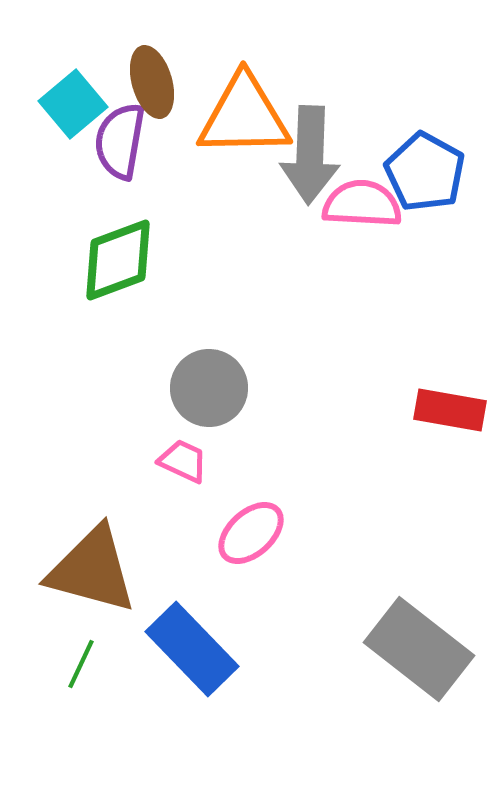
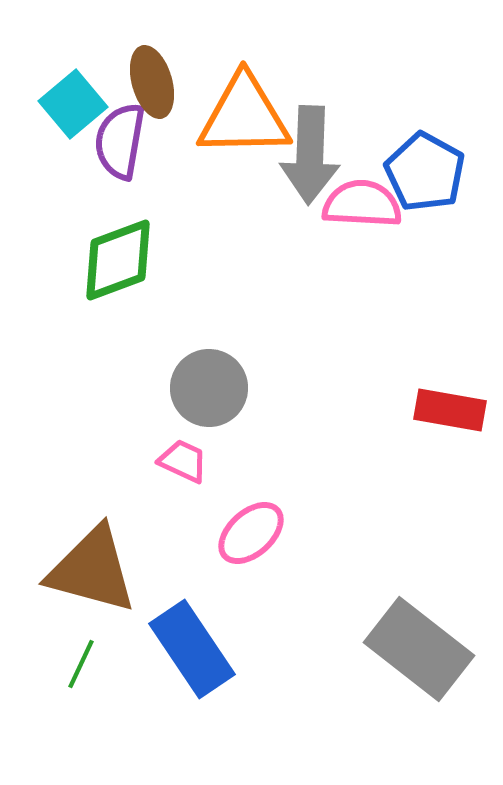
blue rectangle: rotated 10 degrees clockwise
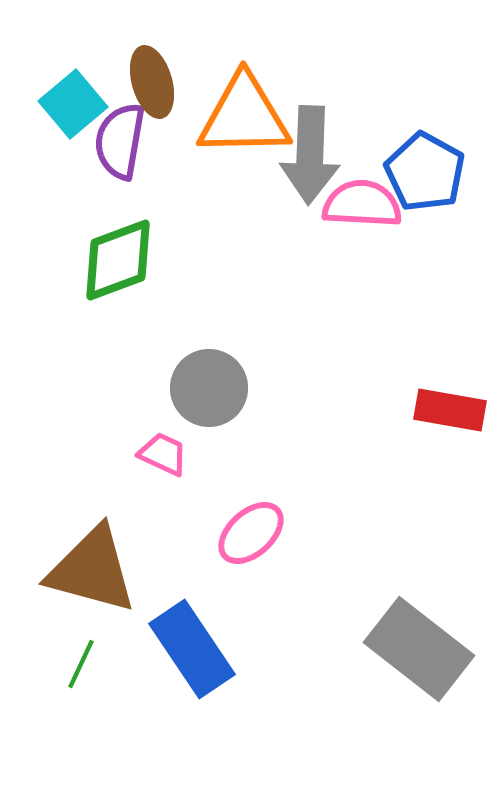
pink trapezoid: moved 20 px left, 7 px up
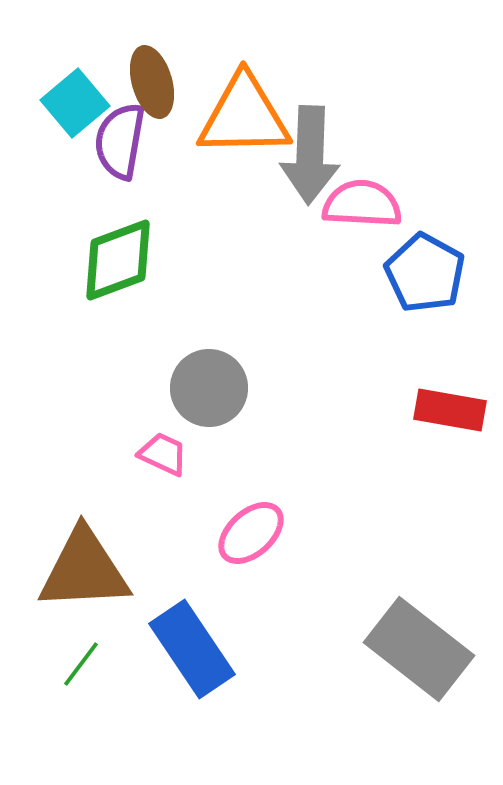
cyan square: moved 2 px right, 1 px up
blue pentagon: moved 101 px down
brown triangle: moved 8 px left; rotated 18 degrees counterclockwise
green line: rotated 12 degrees clockwise
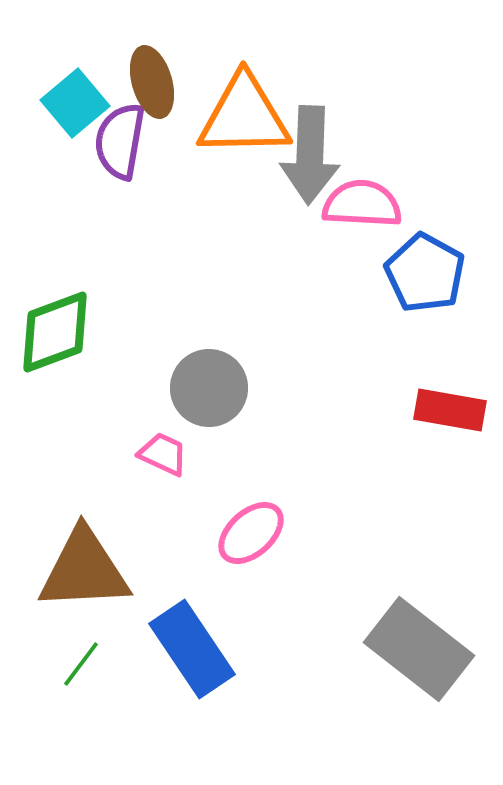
green diamond: moved 63 px left, 72 px down
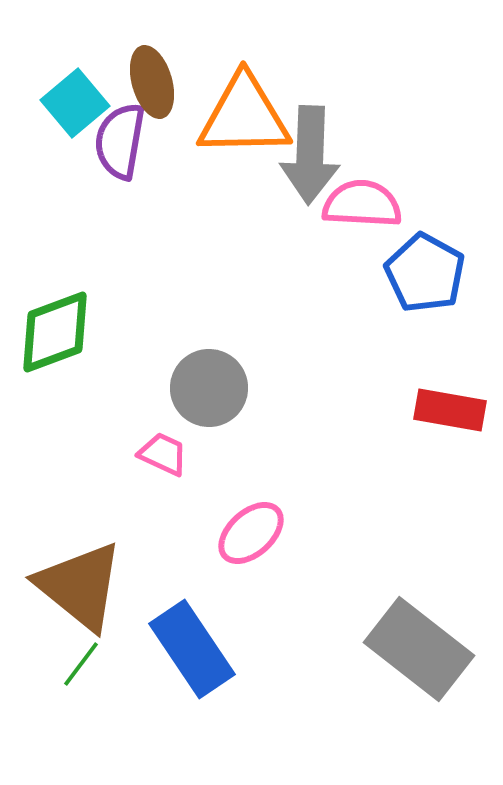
brown triangle: moved 4 px left, 16 px down; rotated 42 degrees clockwise
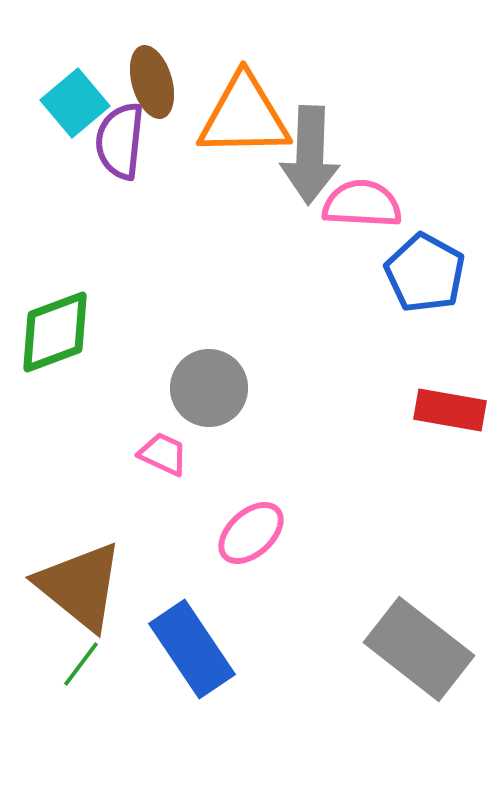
purple semicircle: rotated 4 degrees counterclockwise
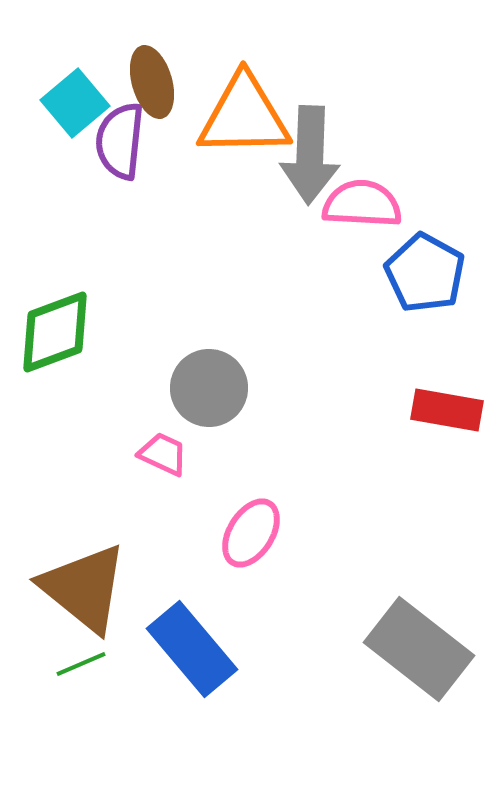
red rectangle: moved 3 px left
pink ellipse: rotated 16 degrees counterclockwise
brown triangle: moved 4 px right, 2 px down
blue rectangle: rotated 6 degrees counterclockwise
green line: rotated 30 degrees clockwise
